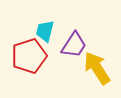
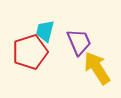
purple trapezoid: moved 5 px right, 3 px up; rotated 56 degrees counterclockwise
red pentagon: moved 1 px right, 4 px up
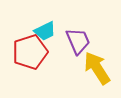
cyan trapezoid: rotated 130 degrees counterclockwise
purple trapezoid: moved 1 px left, 1 px up
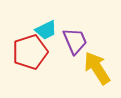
cyan trapezoid: moved 1 px right, 1 px up
purple trapezoid: moved 3 px left
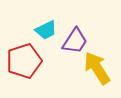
purple trapezoid: rotated 56 degrees clockwise
red pentagon: moved 6 px left, 9 px down
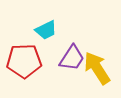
purple trapezoid: moved 3 px left, 17 px down
red pentagon: rotated 16 degrees clockwise
